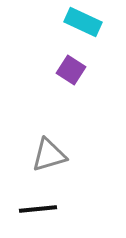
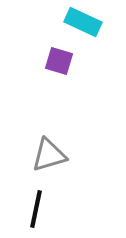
purple square: moved 12 px left, 9 px up; rotated 16 degrees counterclockwise
black line: moved 2 px left; rotated 72 degrees counterclockwise
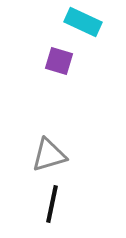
black line: moved 16 px right, 5 px up
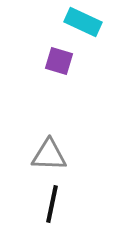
gray triangle: rotated 18 degrees clockwise
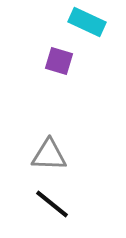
cyan rectangle: moved 4 px right
black line: rotated 63 degrees counterclockwise
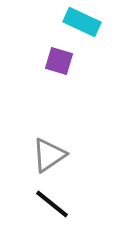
cyan rectangle: moved 5 px left
gray triangle: rotated 36 degrees counterclockwise
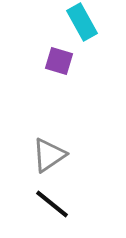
cyan rectangle: rotated 36 degrees clockwise
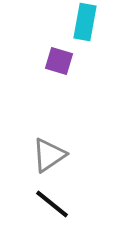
cyan rectangle: moved 3 px right; rotated 39 degrees clockwise
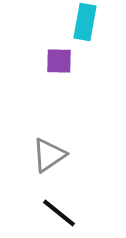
purple square: rotated 16 degrees counterclockwise
black line: moved 7 px right, 9 px down
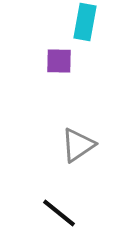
gray triangle: moved 29 px right, 10 px up
